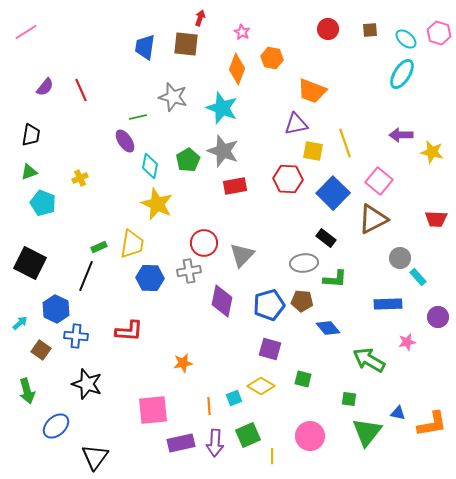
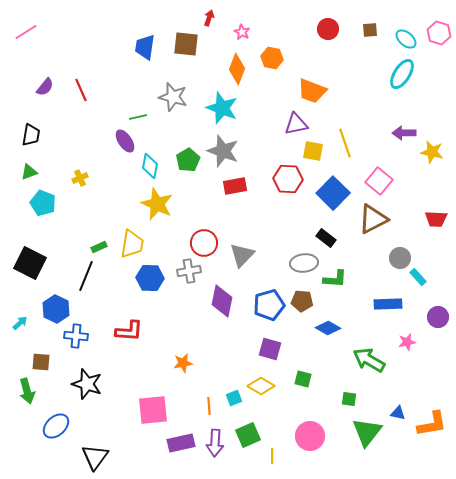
red arrow at (200, 18): moved 9 px right
purple arrow at (401, 135): moved 3 px right, 2 px up
blue diamond at (328, 328): rotated 20 degrees counterclockwise
brown square at (41, 350): moved 12 px down; rotated 30 degrees counterclockwise
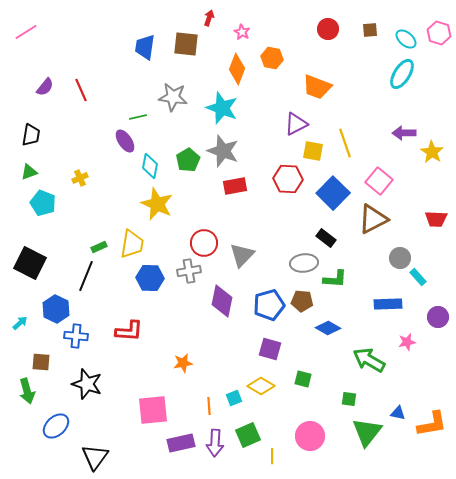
orange trapezoid at (312, 91): moved 5 px right, 4 px up
gray star at (173, 97): rotated 8 degrees counterclockwise
purple triangle at (296, 124): rotated 15 degrees counterclockwise
yellow star at (432, 152): rotated 20 degrees clockwise
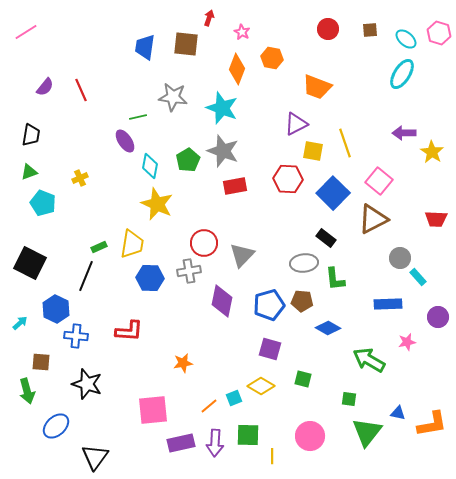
green L-shape at (335, 279): rotated 80 degrees clockwise
orange line at (209, 406): rotated 54 degrees clockwise
green square at (248, 435): rotated 25 degrees clockwise
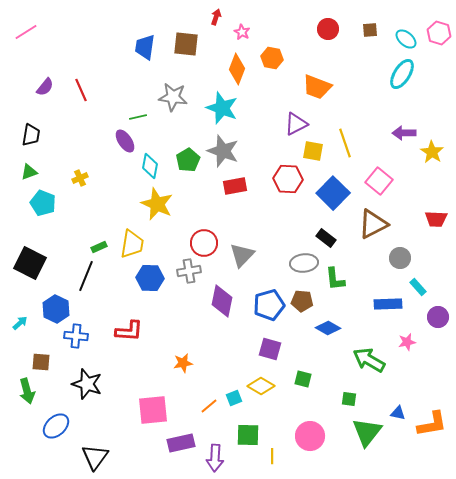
red arrow at (209, 18): moved 7 px right, 1 px up
brown triangle at (373, 219): moved 5 px down
cyan rectangle at (418, 277): moved 10 px down
purple arrow at (215, 443): moved 15 px down
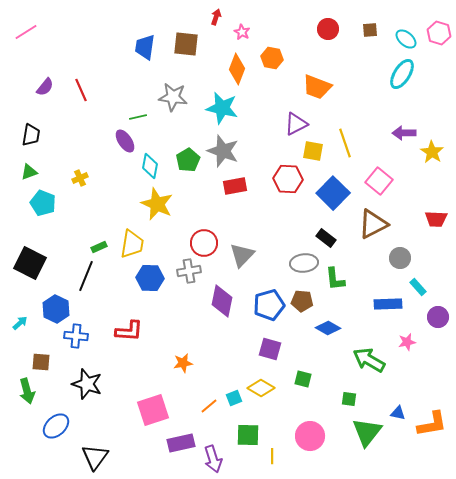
cyan star at (222, 108): rotated 8 degrees counterclockwise
yellow diamond at (261, 386): moved 2 px down
pink square at (153, 410): rotated 12 degrees counterclockwise
purple arrow at (215, 458): moved 2 px left, 1 px down; rotated 20 degrees counterclockwise
